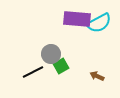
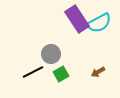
purple rectangle: rotated 52 degrees clockwise
green square: moved 8 px down
brown arrow: moved 1 px right, 4 px up; rotated 56 degrees counterclockwise
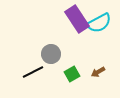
green square: moved 11 px right
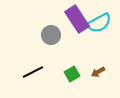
gray circle: moved 19 px up
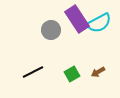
gray circle: moved 5 px up
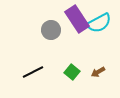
green square: moved 2 px up; rotated 21 degrees counterclockwise
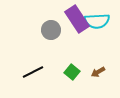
cyan semicircle: moved 2 px left, 2 px up; rotated 25 degrees clockwise
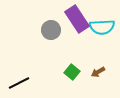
cyan semicircle: moved 5 px right, 6 px down
black line: moved 14 px left, 11 px down
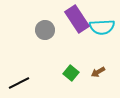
gray circle: moved 6 px left
green square: moved 1 px left, 1 px down
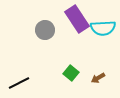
cyan semicircle: moved 1 px right, 1 px down
brown arrow: moved 6 px down
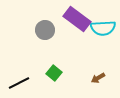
purple rectangle: rotated 20 degrees counterclockwise
green square: moved 17 px left
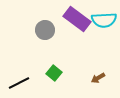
cyan semicircle: moved 1 px right, 8 px up
